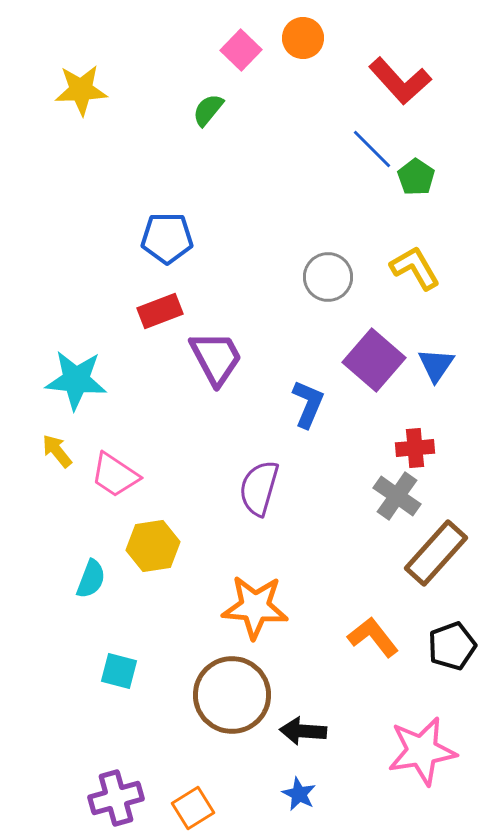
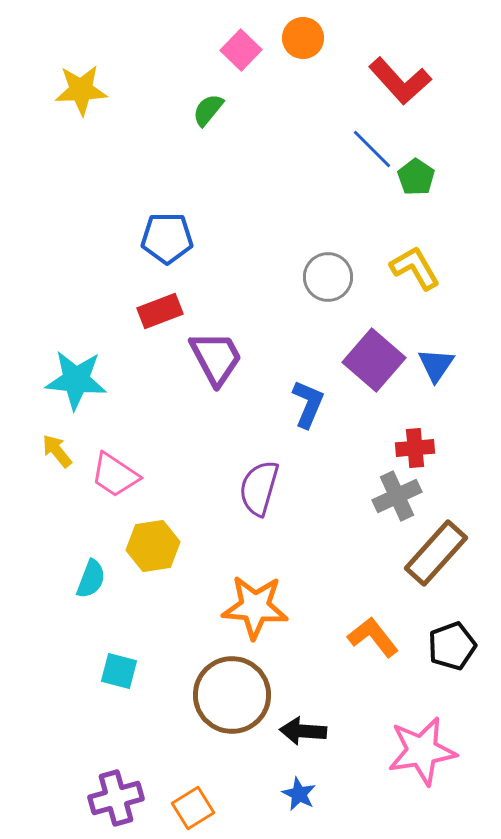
gray cross: rotated 30 degrees clockwise
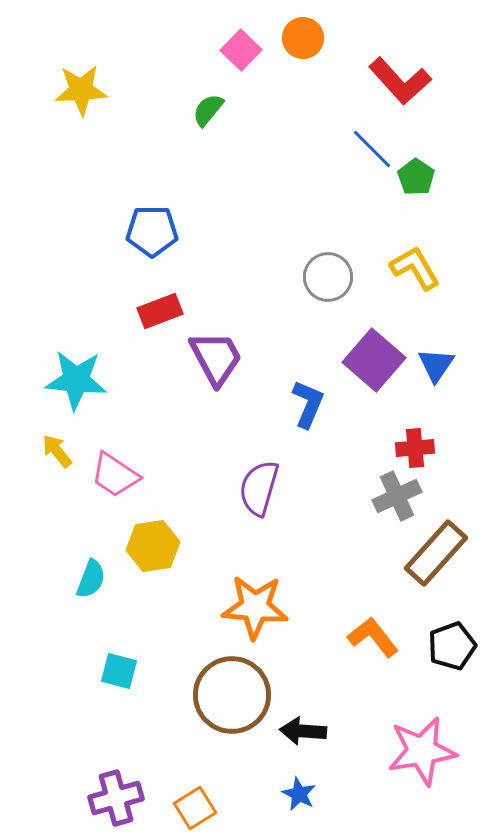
blue pentagon: moved 15 px left, 7 px up
orange square: moved 2 px right
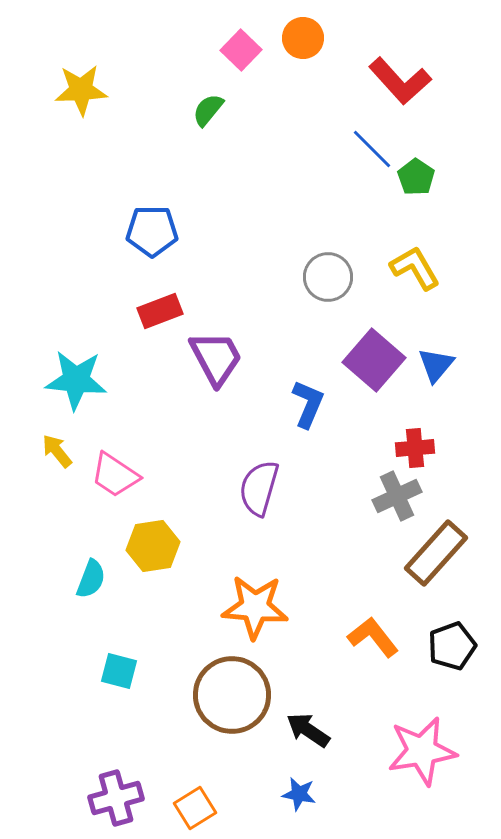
blue triangle: rotated 6 degrees clockwise
black arrow: moved 5 px right, 1 px up; rotated 30 degrees clockwise
blue star: rotated 16 degrees counterclockwise
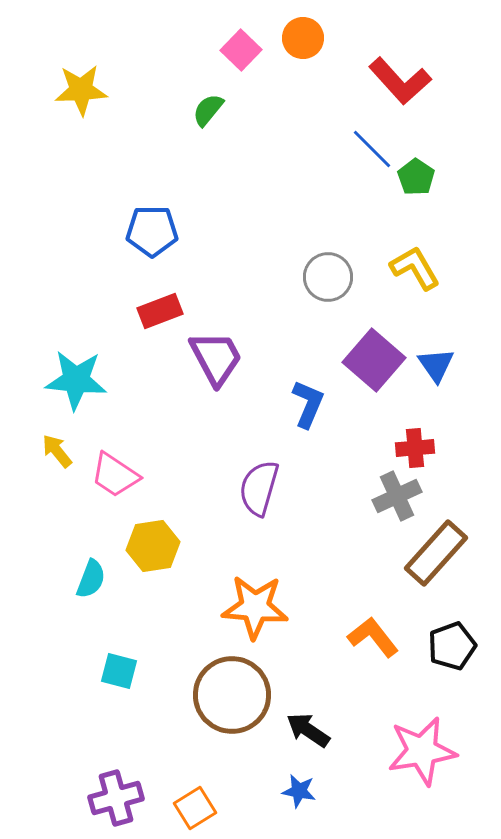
blue triangle: rotated 15 degrees counterclockwise
blue star: moved 3 px up
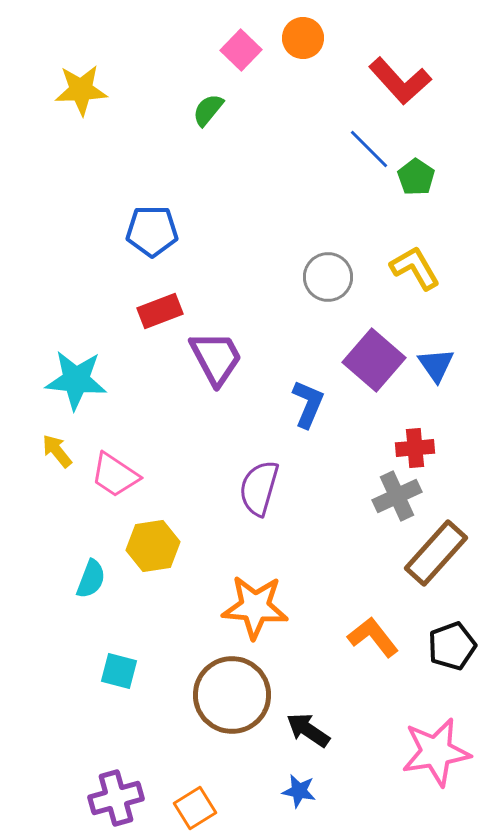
blue line: moved 3 px left
pink star: moved 14 px right, 1 px down
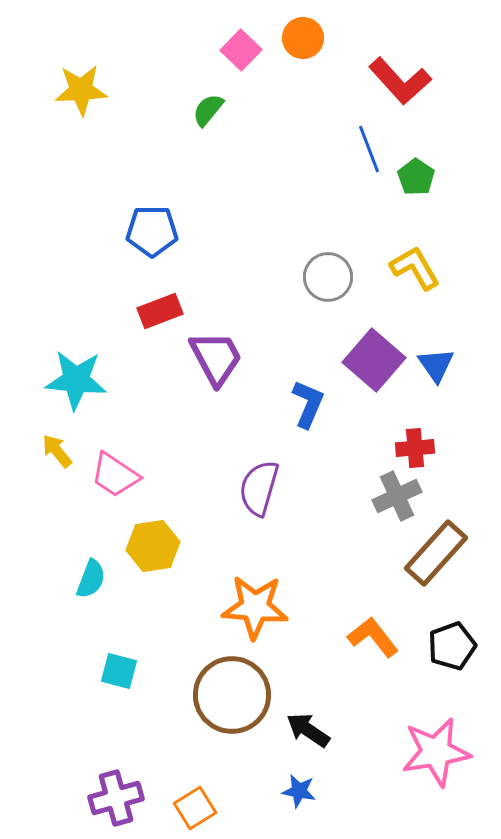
blue line: rotated 24 degrees clockwise
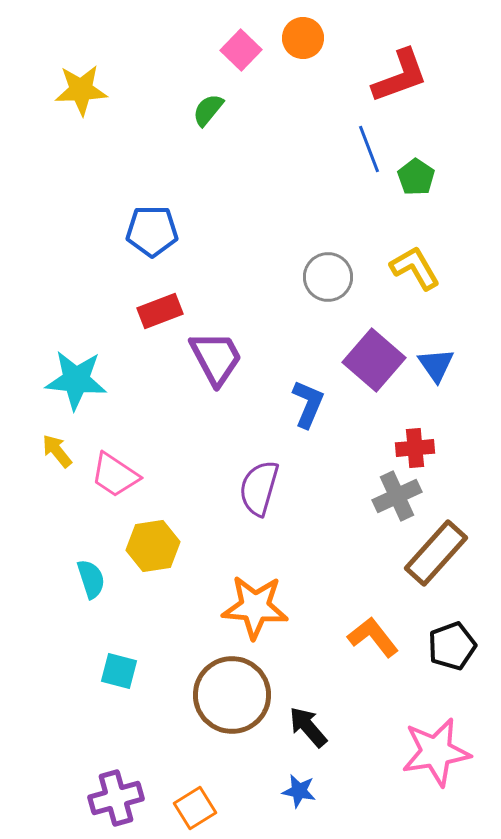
red L-shape: moved 5 px up; rotated 68 degrees counterclockwise
cyan semicircle: rotated 39 degrees counterclockwise
black arrow: moved 3 px up; rotated 15 degrees clockwise
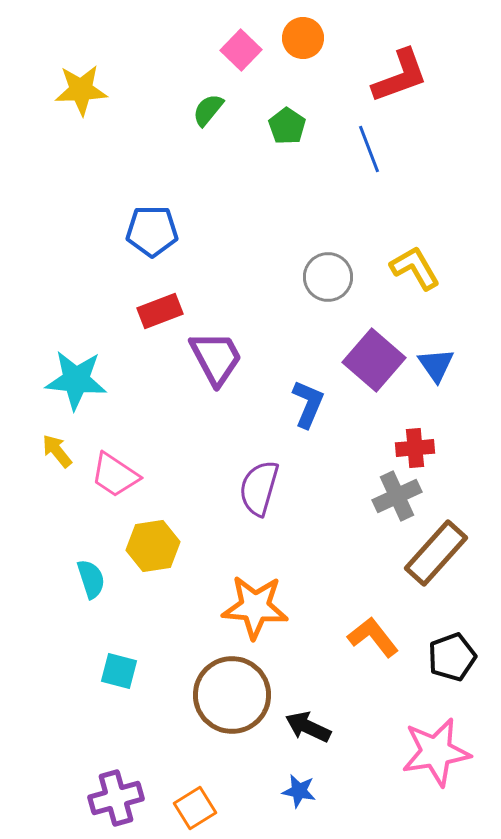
green pentagon: moved 129 px left, 51 px up
black pentagon: moved 11 px down
black arrow: rotated 24 degrees counterclockwise
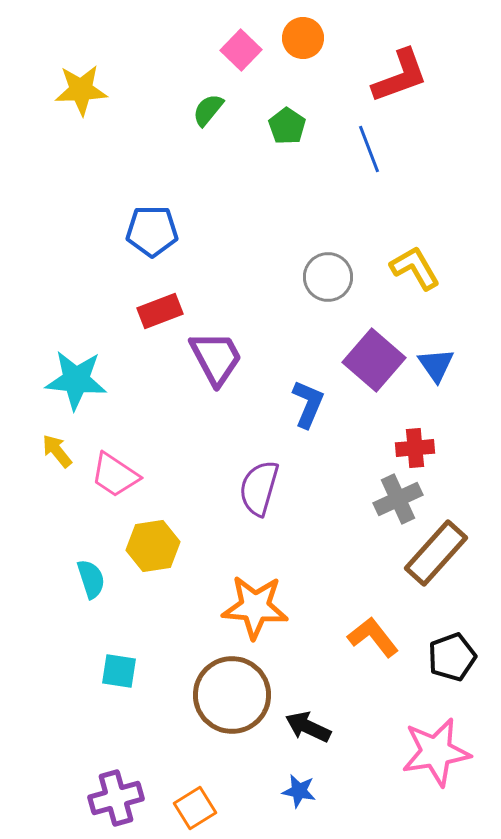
gray cross: moved 1 px right, 3 px down
cyan square: rotated 6 degrees counterclockwise
